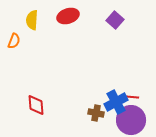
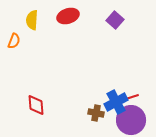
red line: rotated 24 degrees counterclockwise
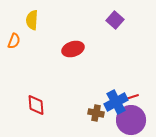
red ellipse: moved 5 px right, 33 px down
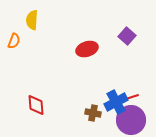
purple square: moved 12 px right, 16 px down
red ellipse: moved 14 px right
brown cross: moved 3 px left
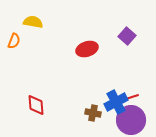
yellow semicircle: moved 1 px right, 2 px down; rotated 96 degrees clockwise
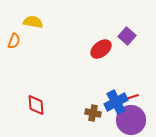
red ellipse: moved 14 px right; rotated 20 degrees counterclockwise
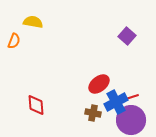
red ellipse: moved 2 px left, 35 px down
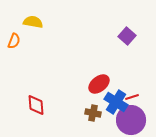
blue cross: rotated 30 degrees counterclockwise
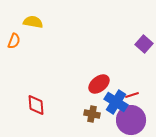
purple square: moved 17 px right, 8 px down
red line: moved 2 px up
brown cross: moved 1 px left, 1 px down
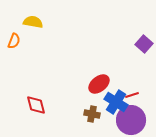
red diamond: rotated 10 degrees counterclockwise
